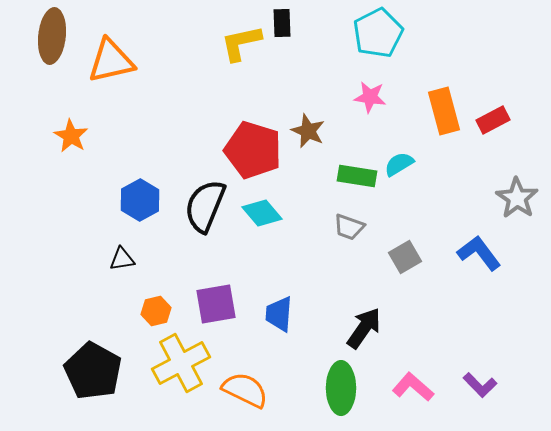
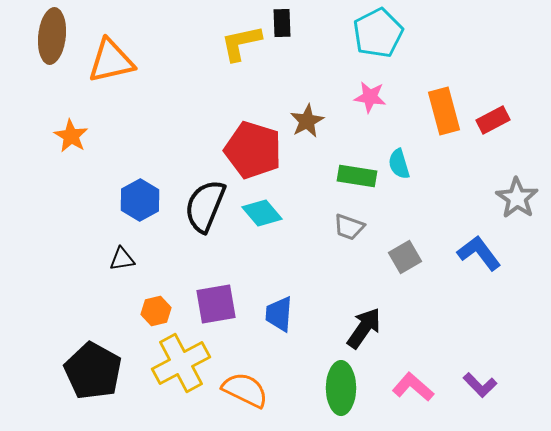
brown star: moved 1 px left, 10 px up; rotated 20 degrees clockwise
cyan semicircle: rotated 76 degrees counterclockwise
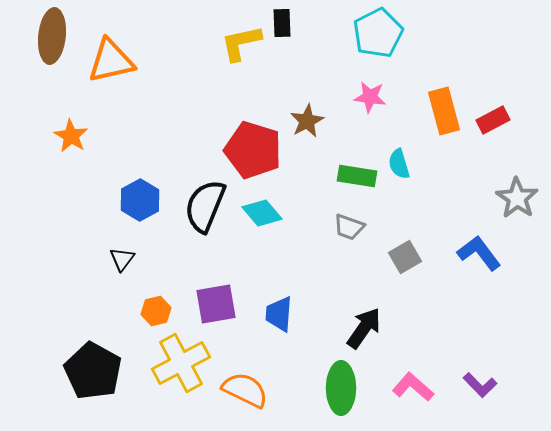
black triangle: rotated 44 degrees counterclockwise
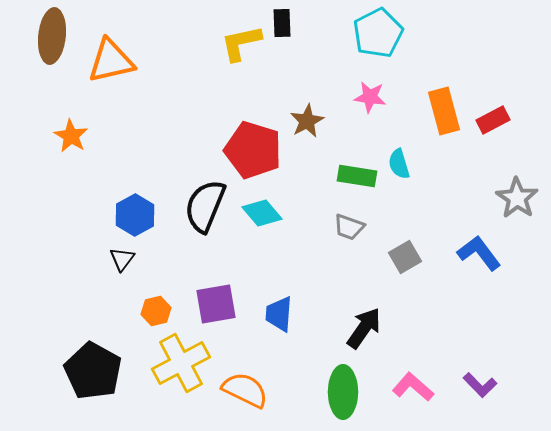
blue hexagon: moved 5 px left, 15 px down
green ellipse: moved 2 px right, 4 px down
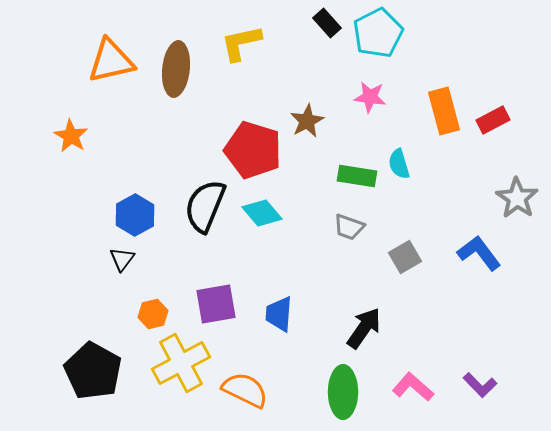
black rectangle: moved 45 px right; rotated 40 degrees counterclockwise
brown ellipse: moved 124 px right, 33 px down
orange hexagon: moved 3 px left, 3 px down
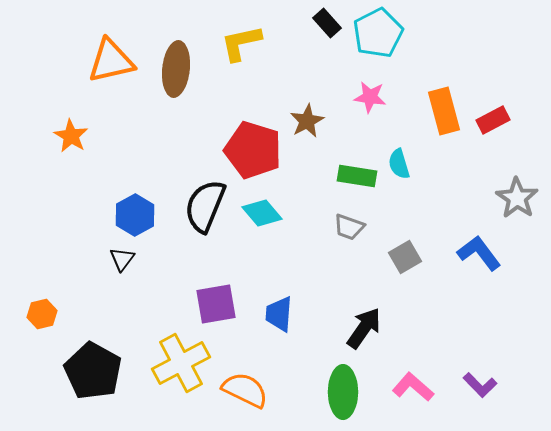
orange hexagon: moved 111 px left
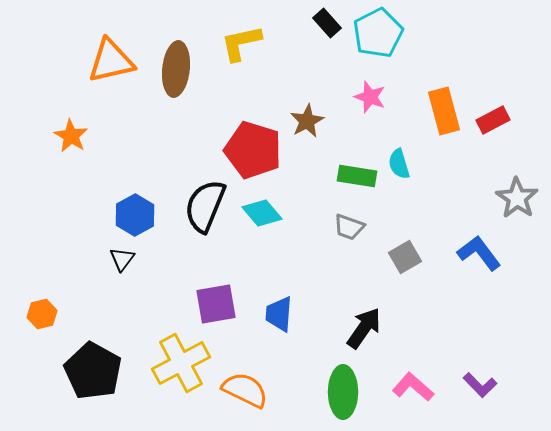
pink star: rotated 12 degrees clockwise
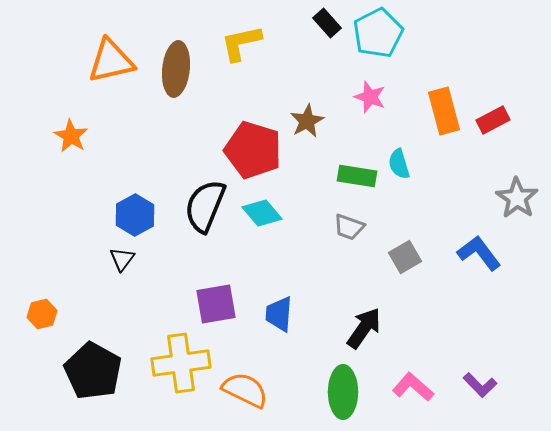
yellow cross: rotated 20 degrees clockwise
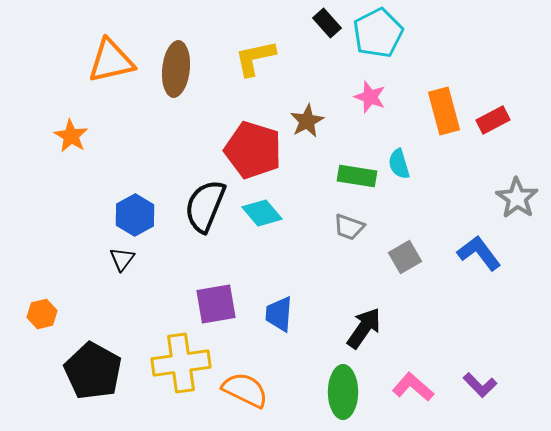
yellow L-shape: moved 14 px right, 15 px down
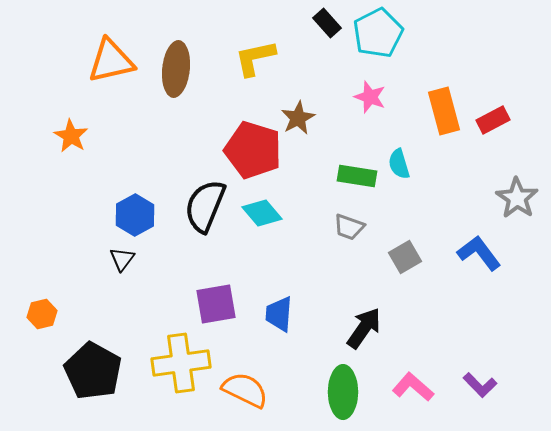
brown star: moved 9 px left, 3 px up
